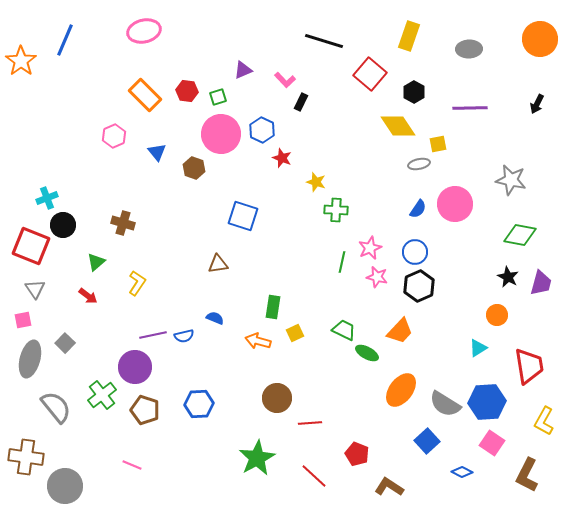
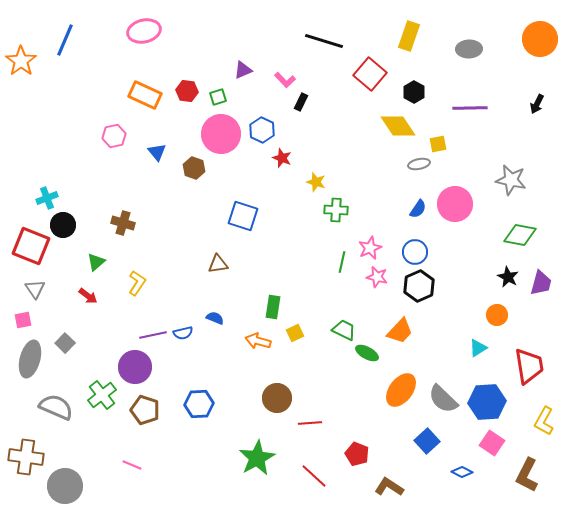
orange rectangle at (145, 95): rotated 20 degrees counterclockwise
pink hexagon at (114, 136): rotated 10 degrees clockwise
blue semicircle at (184, 336): moved 1 px left, 3 px up
gray semicircle at (445, 404): moved 2 px left, 5 px up; rotated 12 degrees clockwise
gray semicircle at (56, 407): rotated 28 degrees counterclockwise
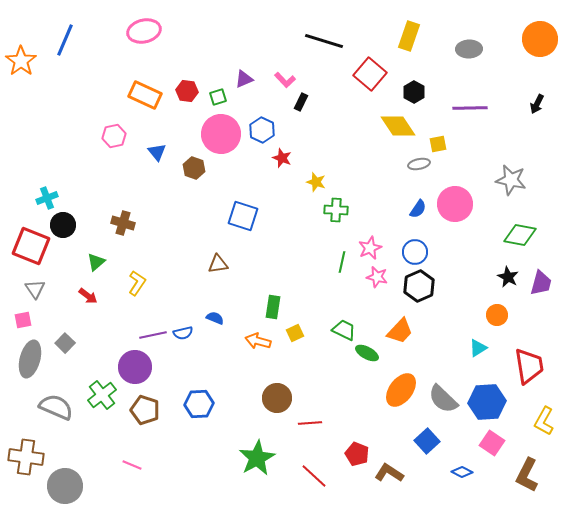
purple triangle at (243, 70): moved 1 px right, 9 px down
brown L-shape at (389, 487): moved 14 px up
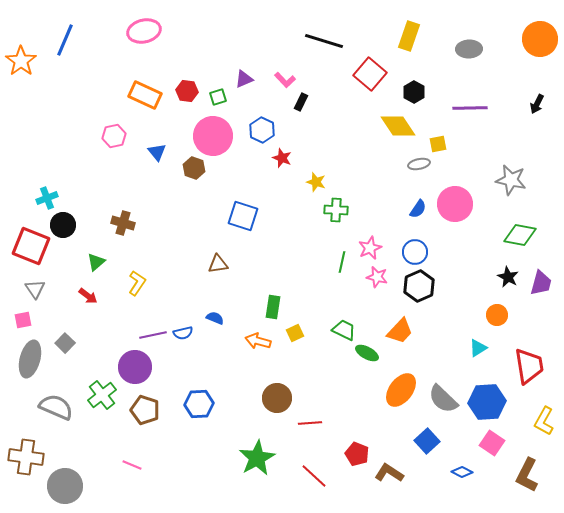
pink circle at (221, 134): moved 8 px left, 2 px down
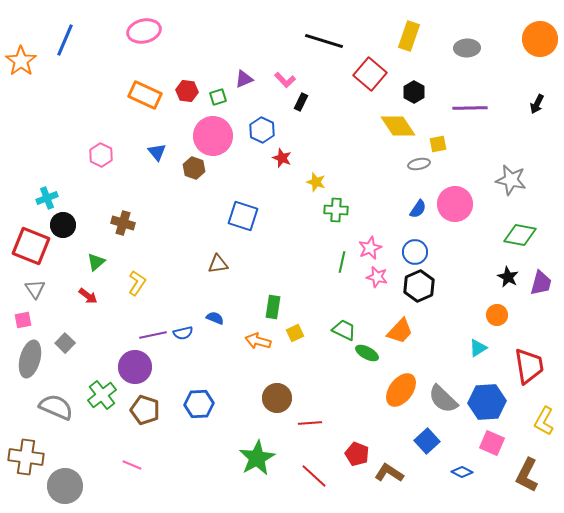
gray ellipse at (469, 49): moved 2 px left, 1 px up
pink hexagon at (114, 136): moved 13 px left, 19 px down; rotated 20 degrees counterclockwise
pink square at (492, 443): rotated 10 degrees counterclockwise
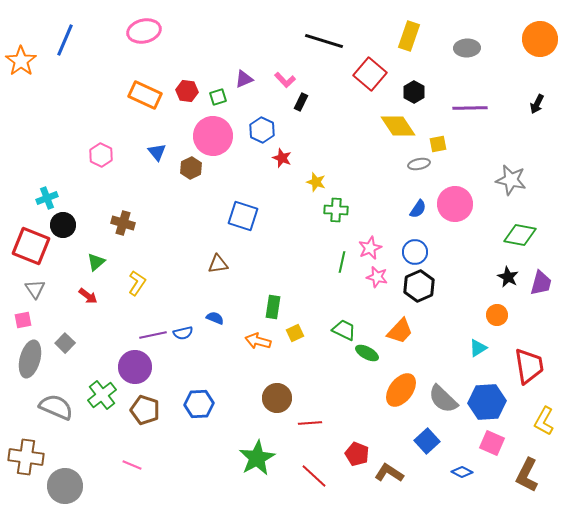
brown hexagon at (194, 168): moved 3 px left; rotated 15 degrees clockwise
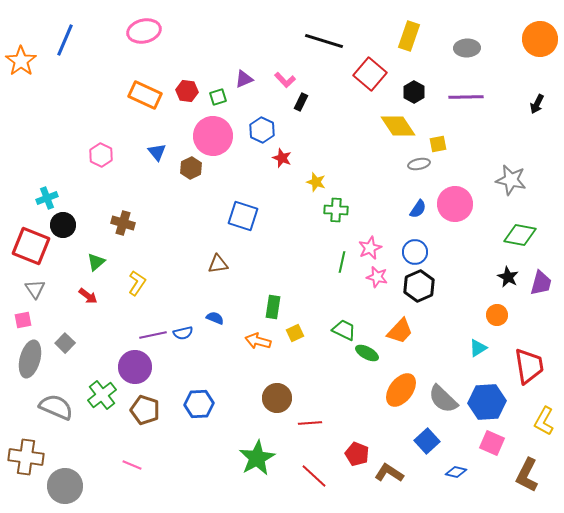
purple line at (470, 108): moved 4 px left, 11 px up
blue diamond at (462, 472): moved 6 px left; rotated 15 degrees counterclockwise
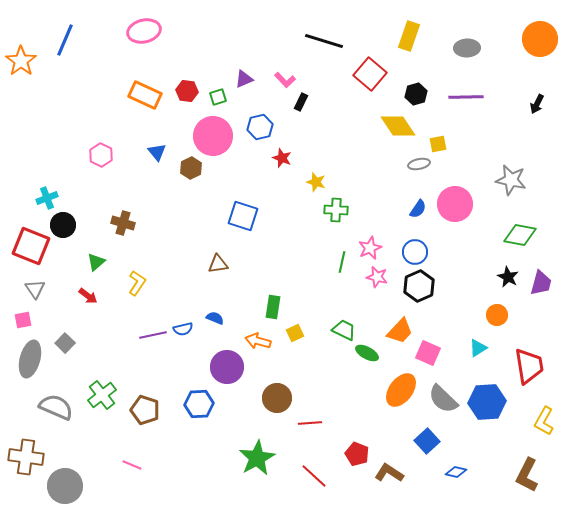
black hexagon at (414, 92): moved 2 px right, 2 px down; rotated 15 degrees clockwise
blue hexagon at (262, 130): moved 2 px left, 3 px up; rotated 20 degrees clockwise
blue semicircle at (183, 333): moved 4 px up
purple circle at (135, 367): moved 92 px right
pink square at (492, 443): moved 64 px left, 90 px up
